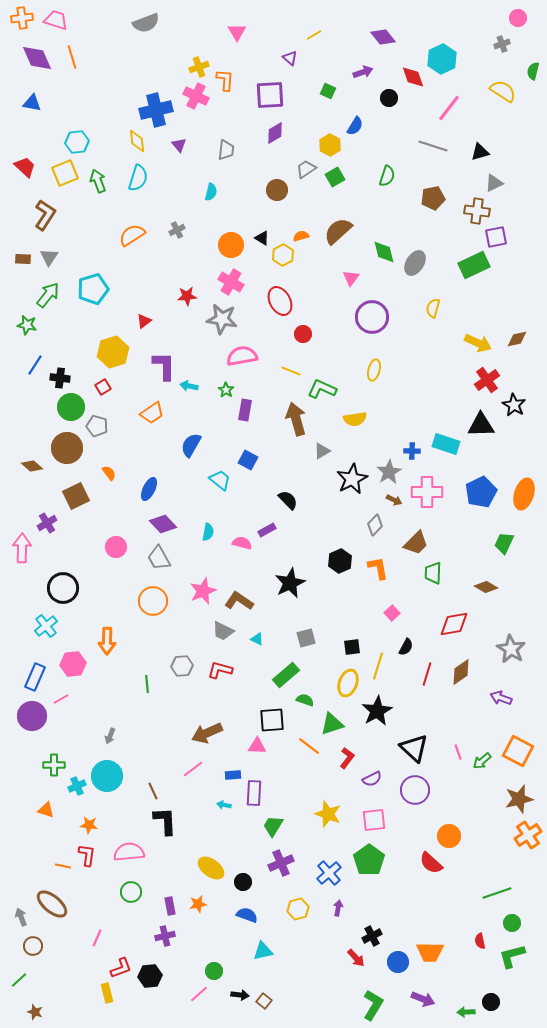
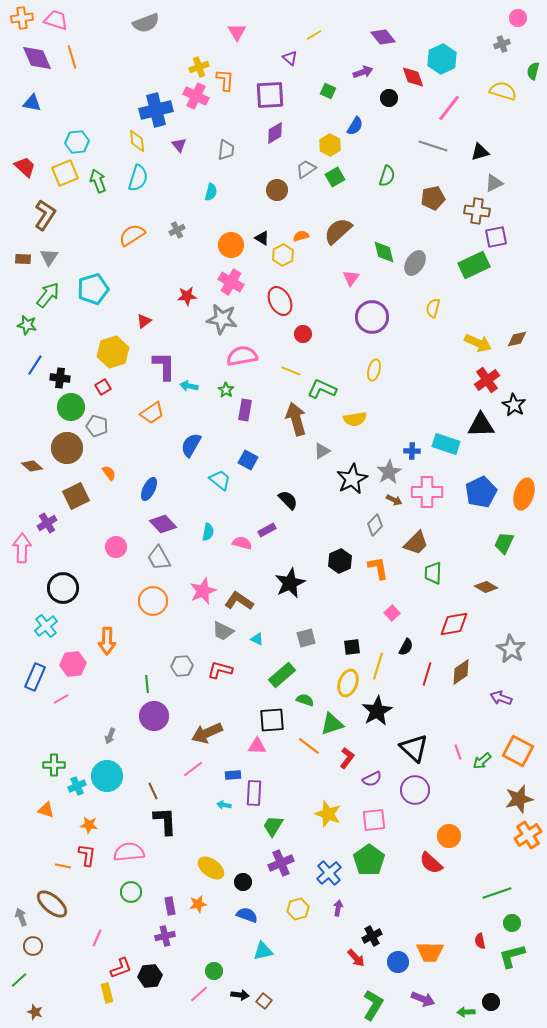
yellow semicircle at (503, 91): rotated 16 degrees counterclockwise
green rectangle at (286, 675): moved 4 px left
purple circle at (32, 716): moved 122 px right
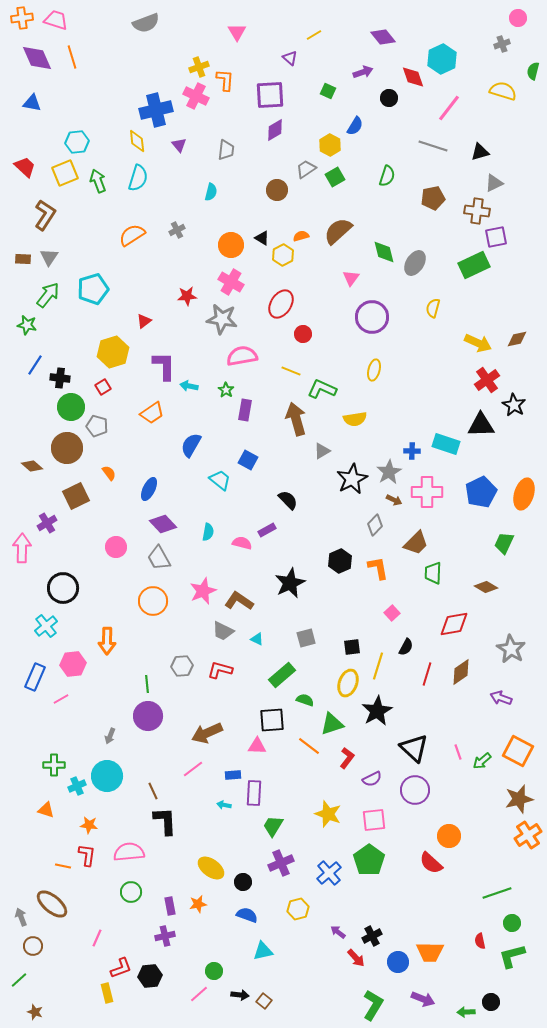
purple diamond at (275, 133): moved 3 px up
red ellipse at (280, 301): moved 1 px right, 3 px down; rotated 60 degrees clockwise
purple circle at (154, 716): moved 6 px left
purple arrow at (338, 908): moved 24 px down; rotated 63 degrees counterclockwise
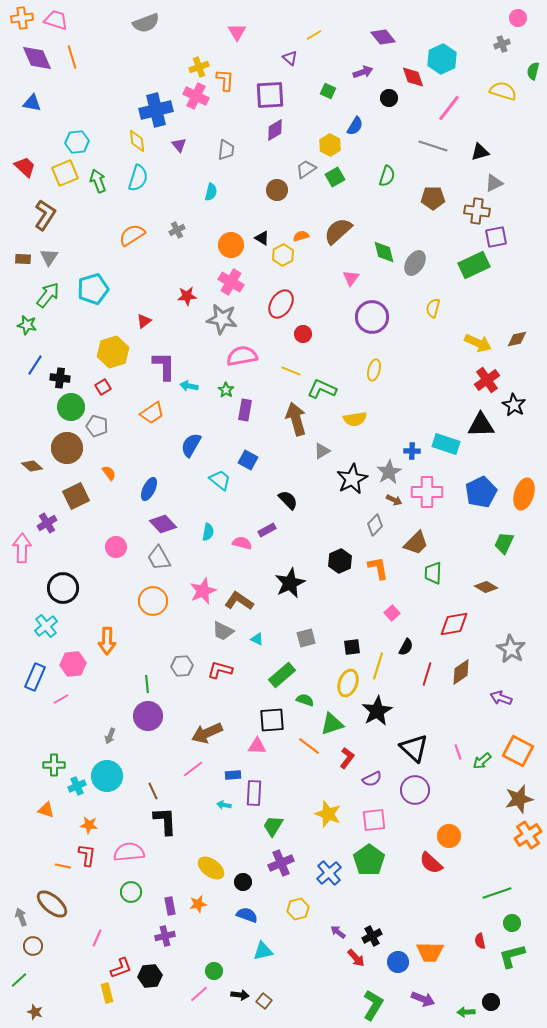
brown pentagon at (433, 198): rotated 10 degrees clockwise
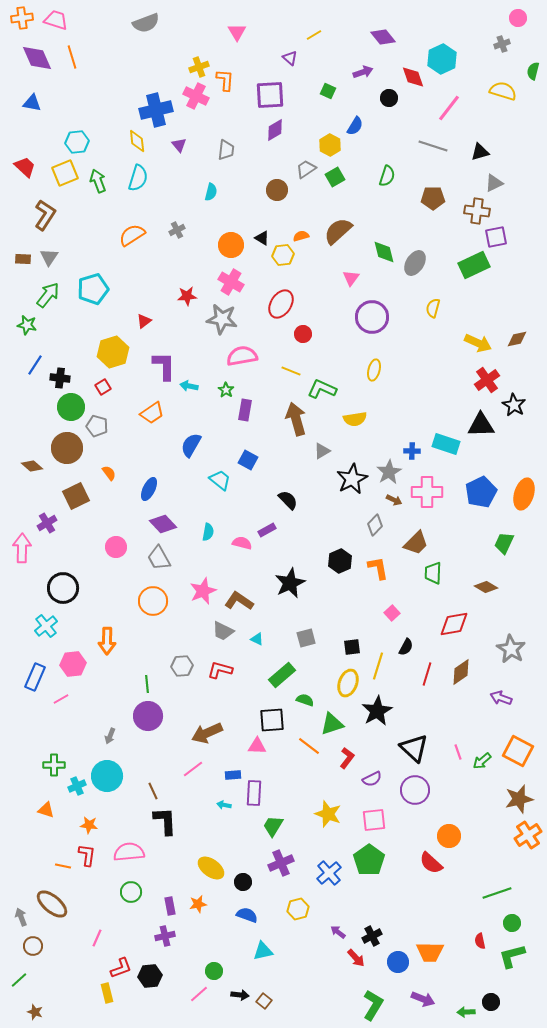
yellow hexagon at (283, 255): rotated 20 degrees clockwise
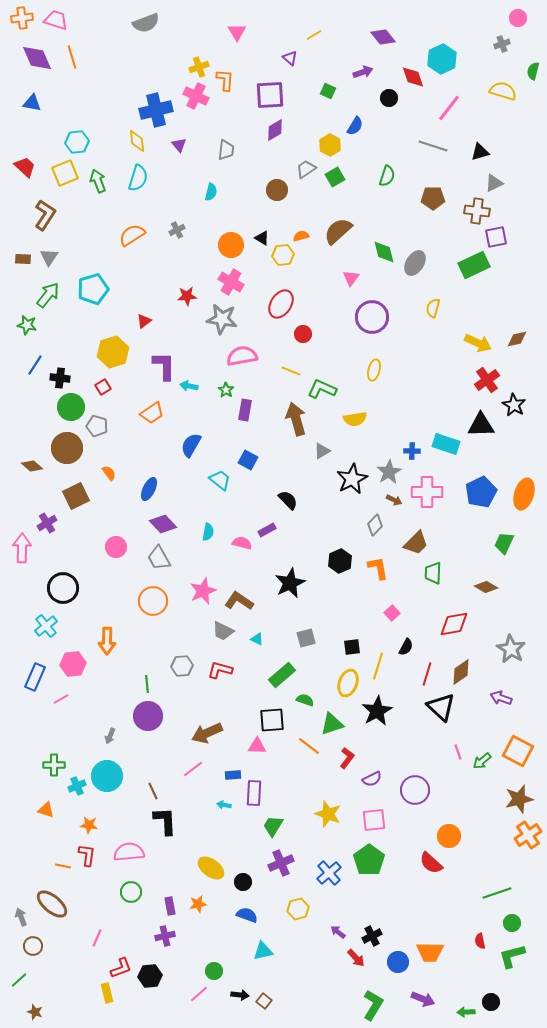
black triangle at (414, 748): moved 27 px right, 41 px up
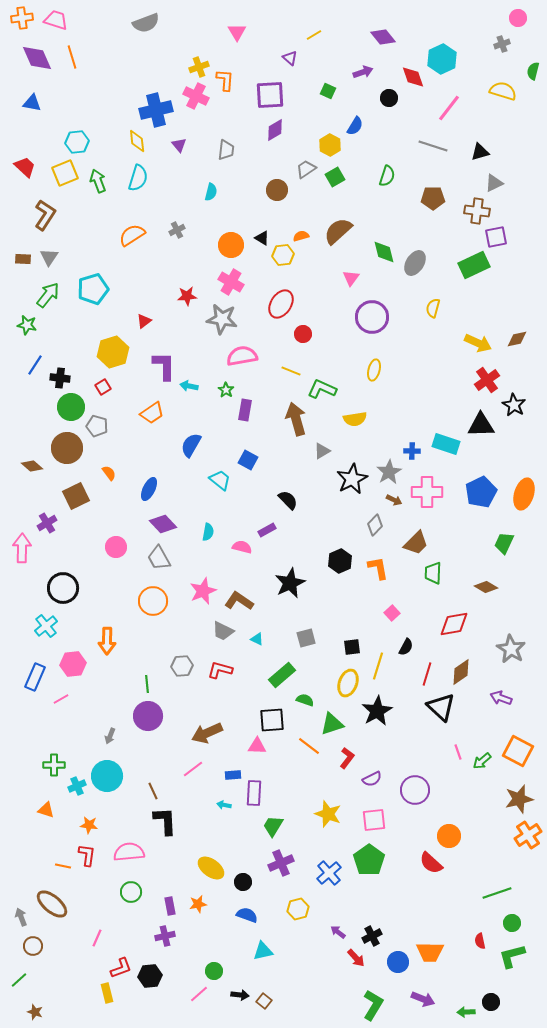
pink semicircle at (242, 543): moved 4 px down
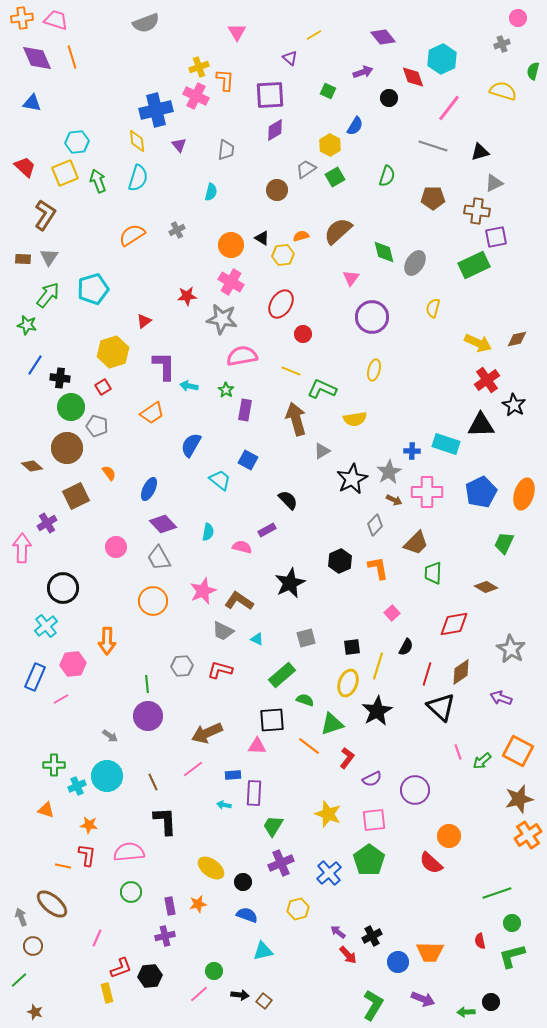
gray arrow at (110, 736): rotated 77 degrees counterclockwise
brown line at (153, 791): moved 9 px up
red arrow at (356, 958): moved 8 px left, 3 px up
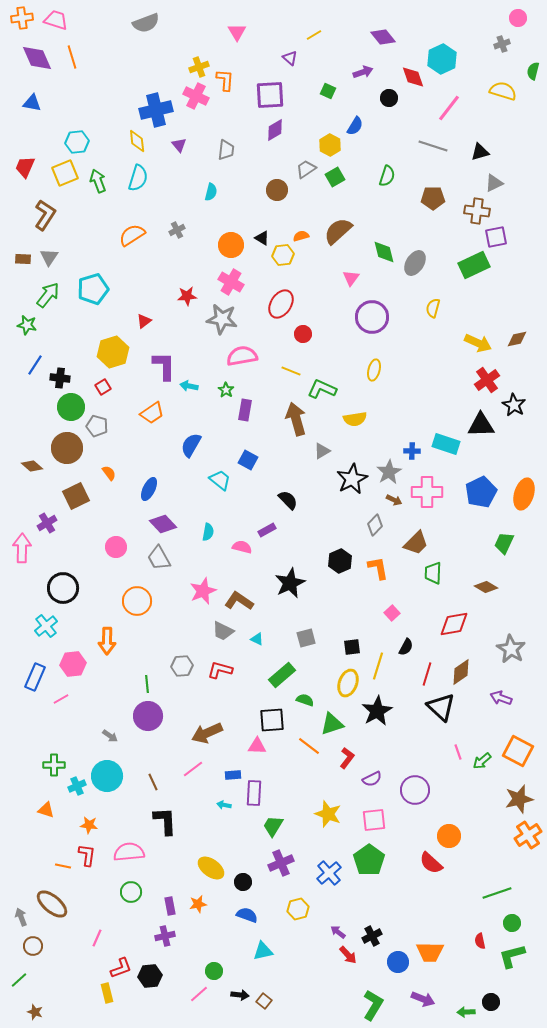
red trapezoid at (25, 167): rotated 110 degrees counterclockwise
orange circle at (153, 601): moved 16 px left
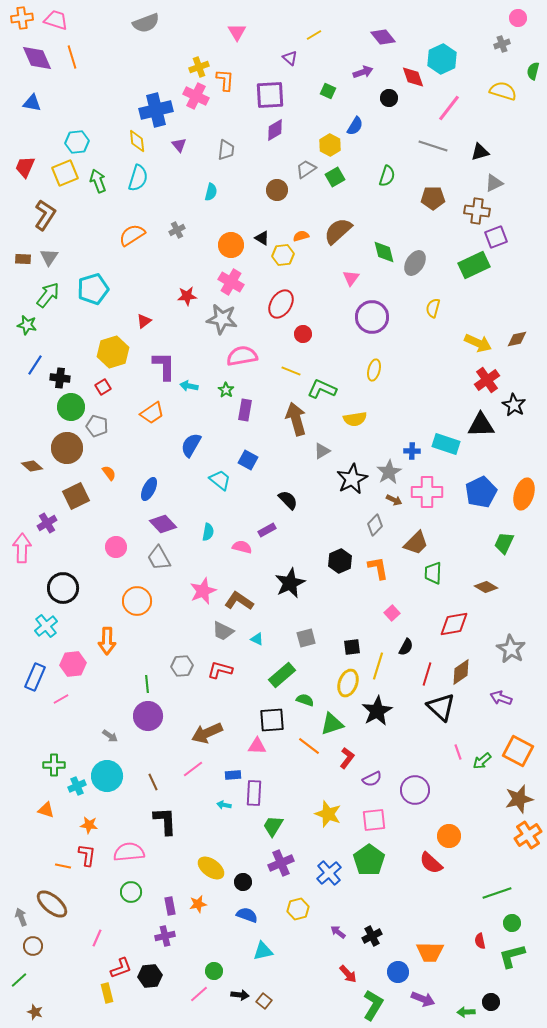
purple square at (496, 237): rotated 10 degrees counterclockwise
red arrow at (348, 955): moved 19 px down
blue circle at (398, 962): moved 10 px down
